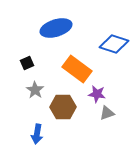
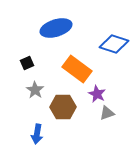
purple star: rotated 18 degrees clockwise
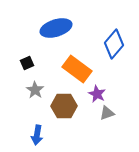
blue diamond: rotated 68 degrees counterclockwise
brown hexagon: moved 1 px right, 1 px up
blue arrow: moved 1 px down
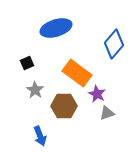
orange rectangle: moved 4 px down
blue arrow: moved 3 px right, 1 px down; rotated 30 degrees counterclockwise
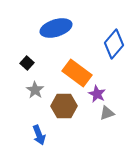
black square: rotated 24 degrees counterclockwise
blue arrow: moved 1 px left, 1 px up
